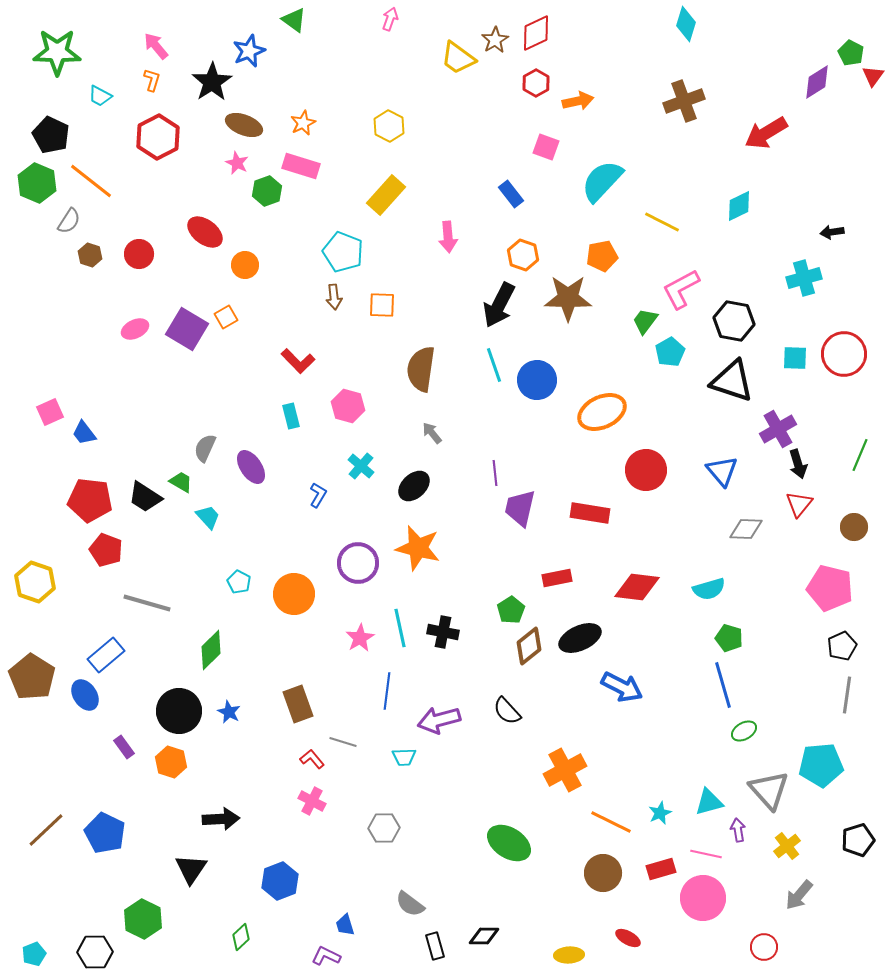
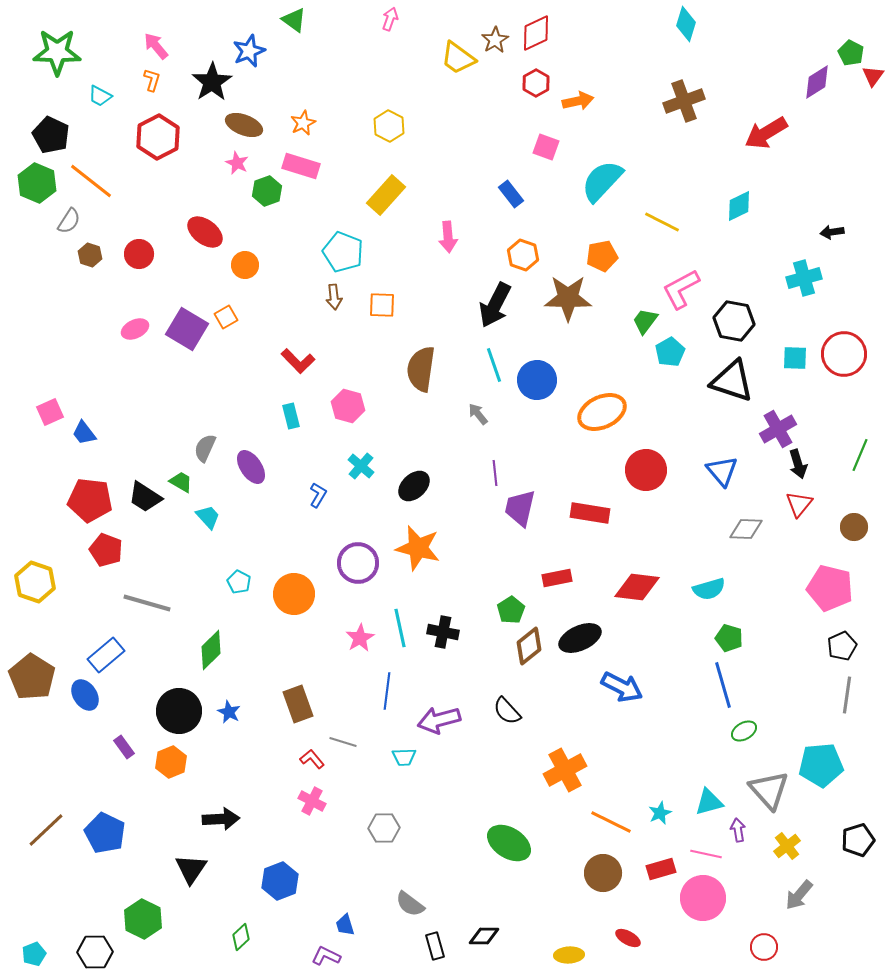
black arrow at (499, 305): moved 4 px left
gray arrow at (432, 433): moved 46 px right, 19 px up
orange hexagon at (171, 762): rotated 20 degrees clockwise
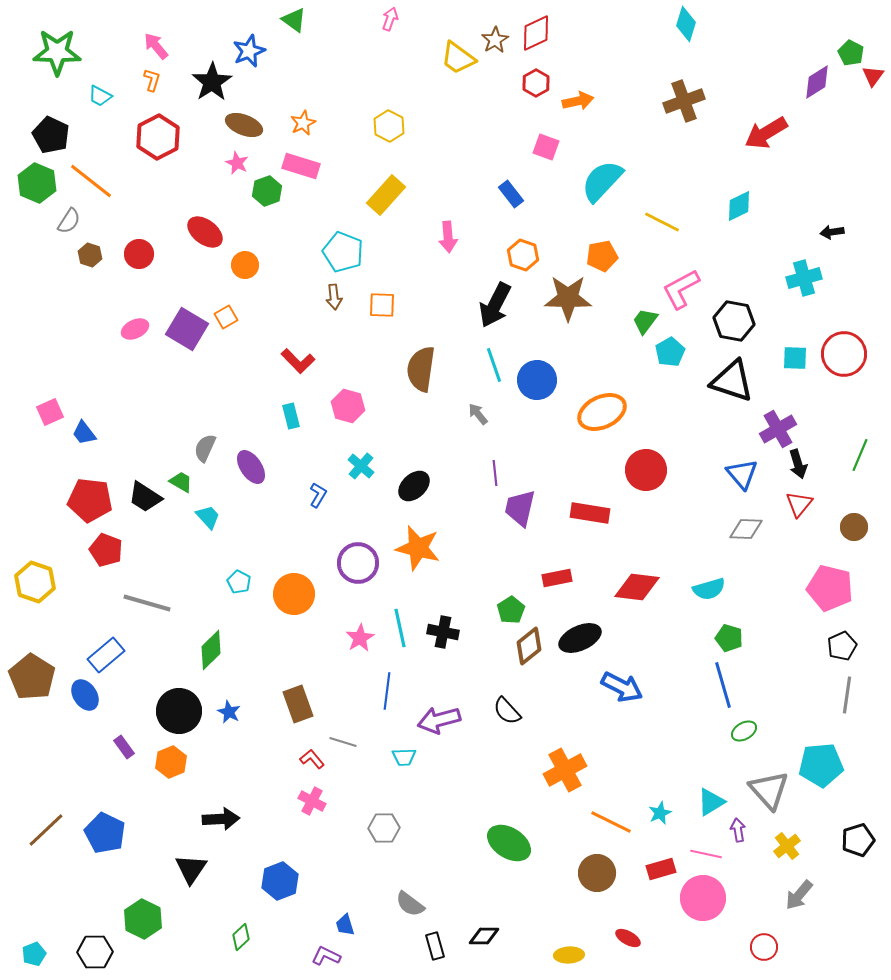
blue triangle at (722, 471): moved 20 px right, 3 px down
cyan triangle at (709, 802): moved 2 px right; rotated 16 degrees counterclockwise
brown circle at (603, 873): moved 6 px left
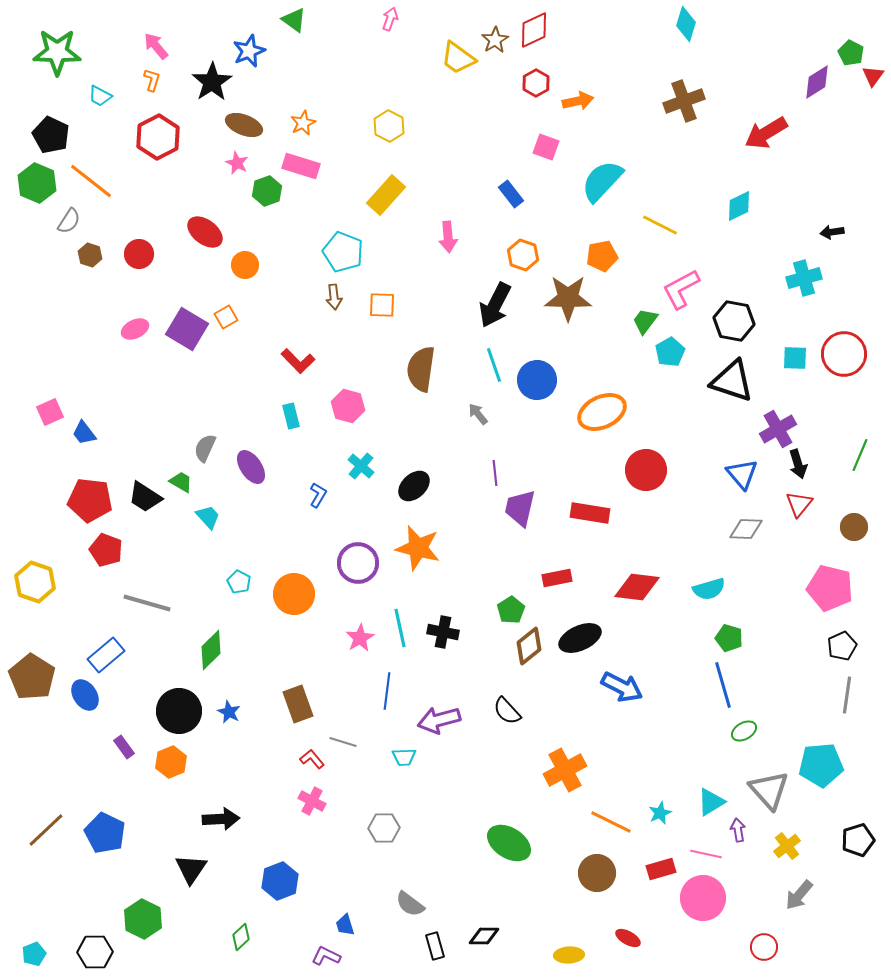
red diamond at (536, 33): moved 2 px left, 3 px up
yellow line at (662, 222): moved 2 px left, 3 px down
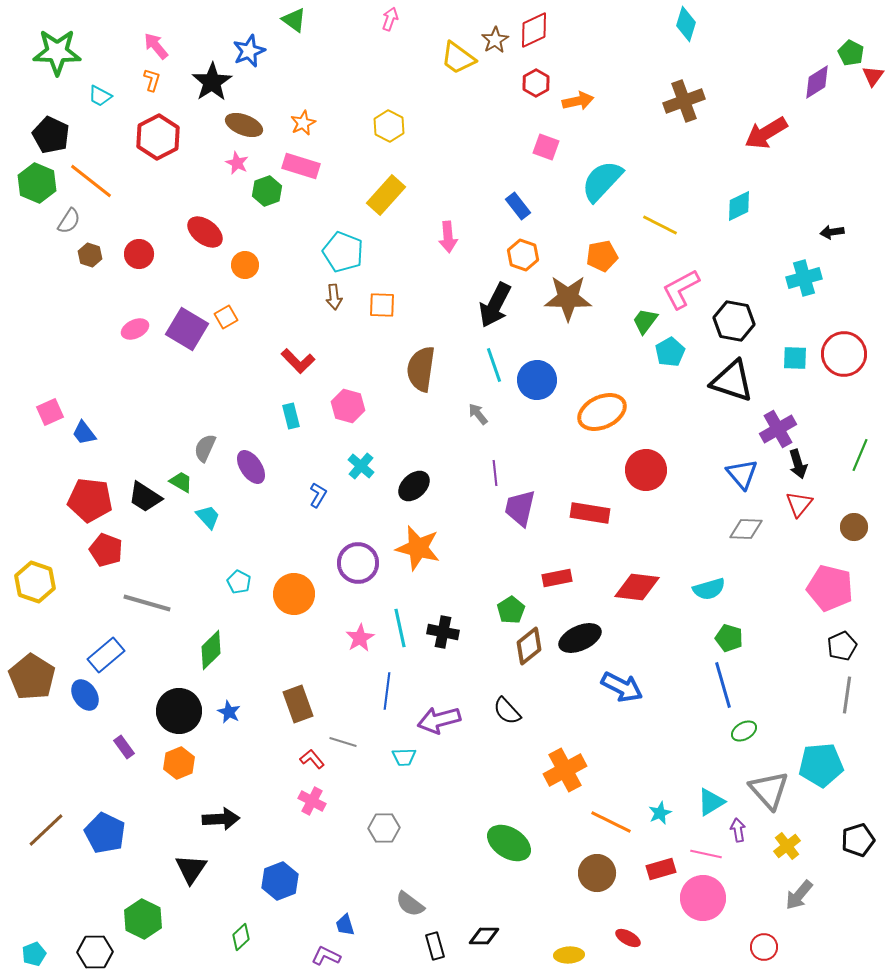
blue rectangle at (511, 194): moved 7 px right, 12 px down
orange hexagon at (171, 762): moved 8 px right, 1 px down
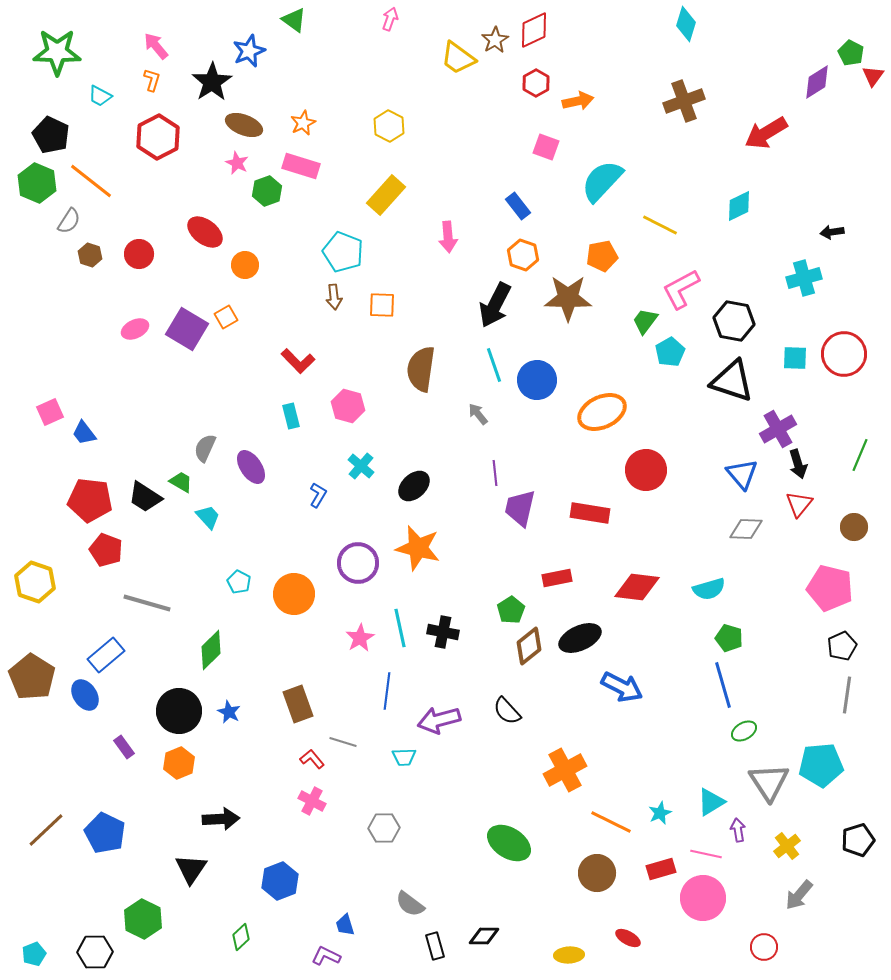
gray triangle at (769, 790): moved 8 px up; rotated 9 degrees clockwise
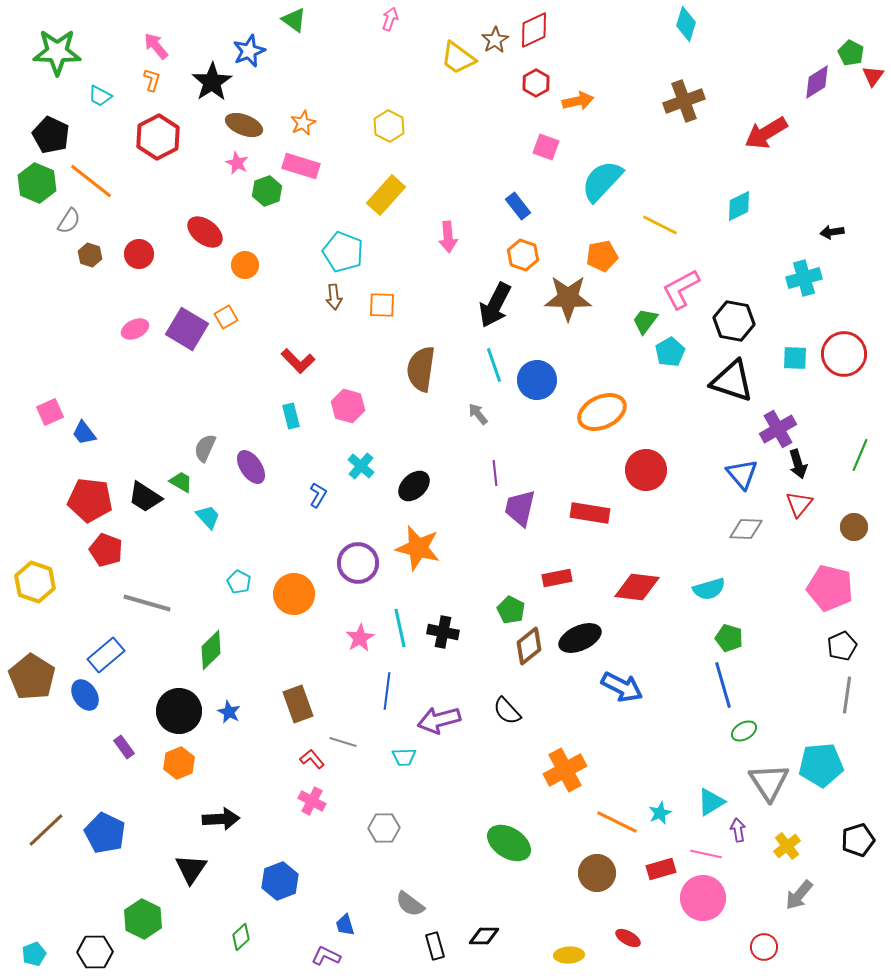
green pentagon at (511, 610): rotated 12 degrees counterclockwise
orange line at (611, 822): moved 6 px right
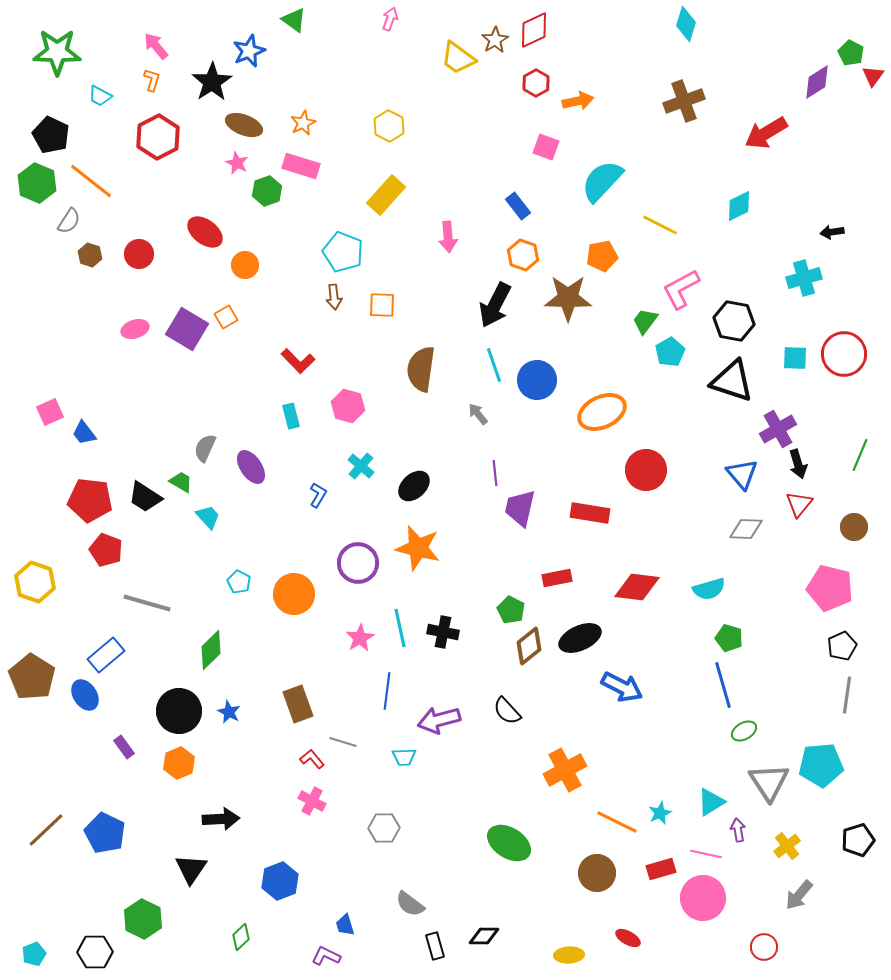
pink ellipse at (135, 329): rotated 8 degrees clockwise
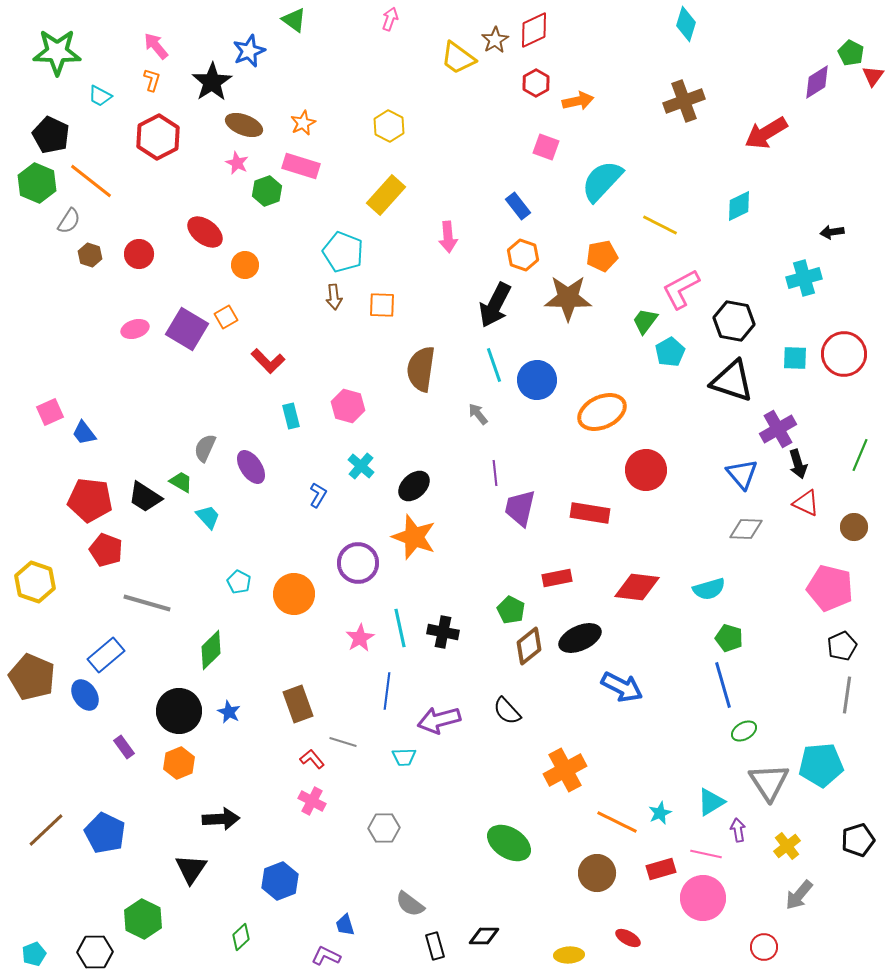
red L-shape at (298, 361): moved 30 px left
red triangle at (799, 504): moved 7 px right, 1 px up; rotated 44 degrees counterclockwise
orange star at (418, 548): moved 4 px left, 11 px up; rotated 6 degrees clockwise
brown pentagon at (32, 677): rotated 9 degrees counterclockwise
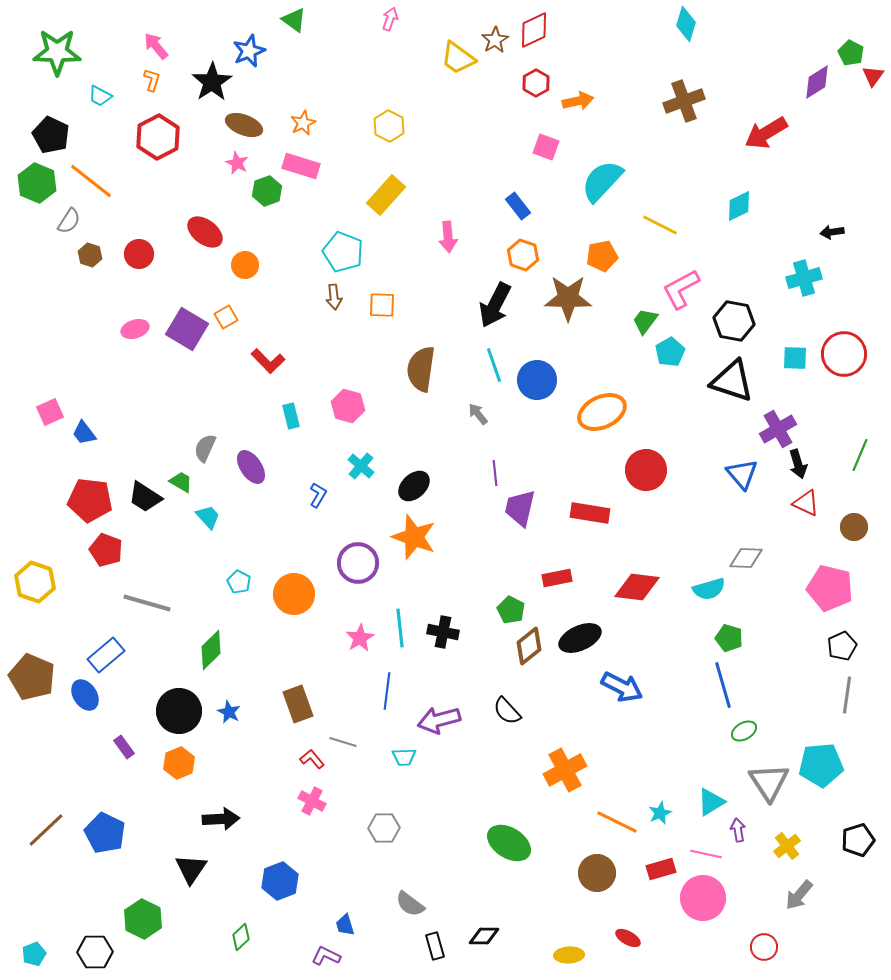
gray diamond at (746, 529): moved 29 px down
cyan line at (400, 628): rotated 6 degrees clockwise
